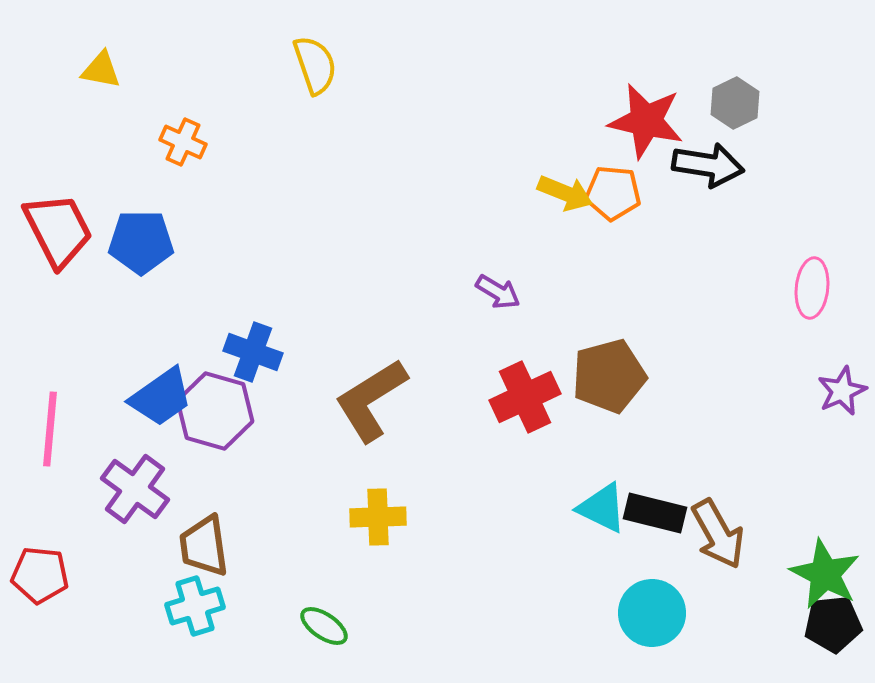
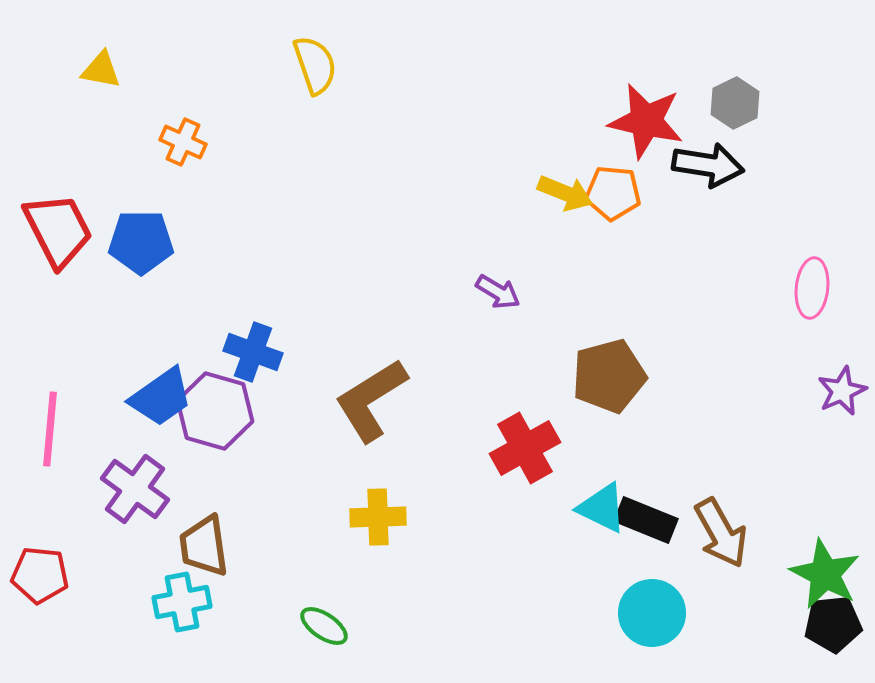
red cross: moved 51 px down; rotated 4 degrees counterclockwise
black rectangle: moved 9 px left, 7 px down; rotated 8 degrees clockwise
brown arrow: moved 3 px right, 1 px up
cyan cross: moved 13 px left, 4 px up; rotated 6 degrees clockwise
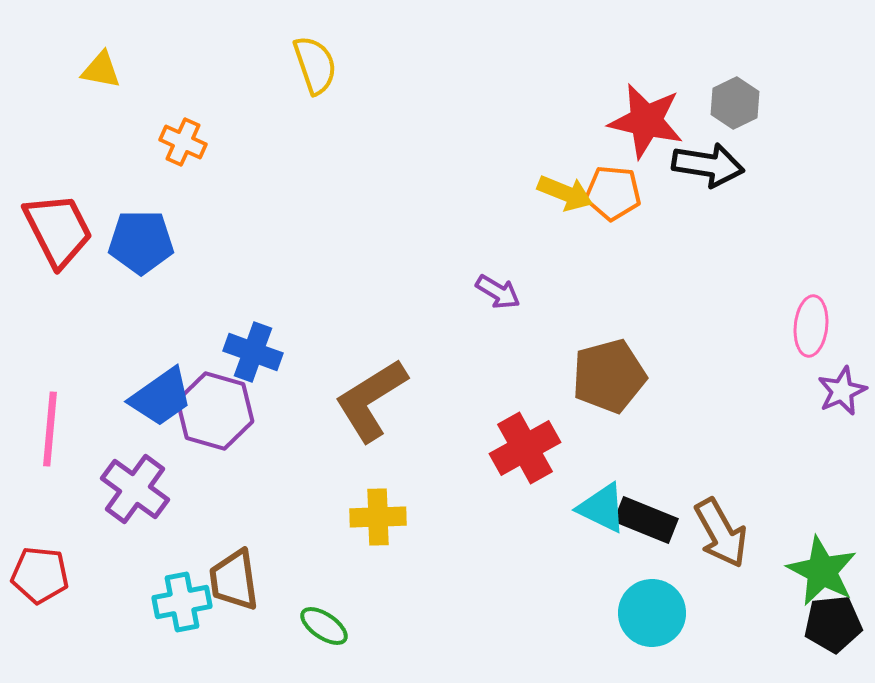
pink ellipse: moved 1 px left, 38 px down
brown trapezoid: moved 30 px right, 34 px down
green star: moved 3 px left, 3 px up
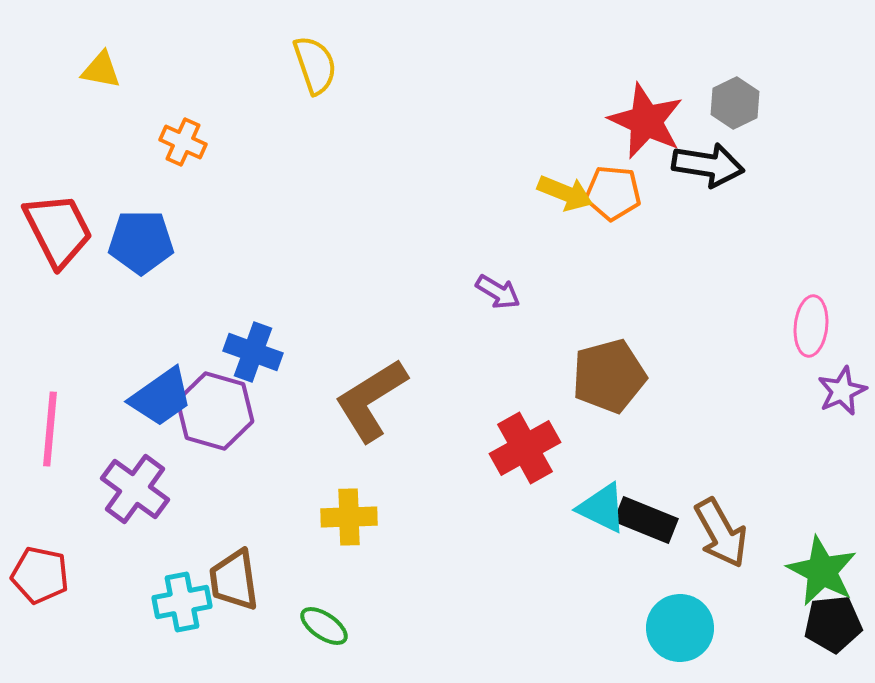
red star: rotated 12 degrees clockwise
yellow cross: moved 29 px left
red pentagon: rotated 6 degrees clockwise
cyan circle: moved 28 px right, 15 px down
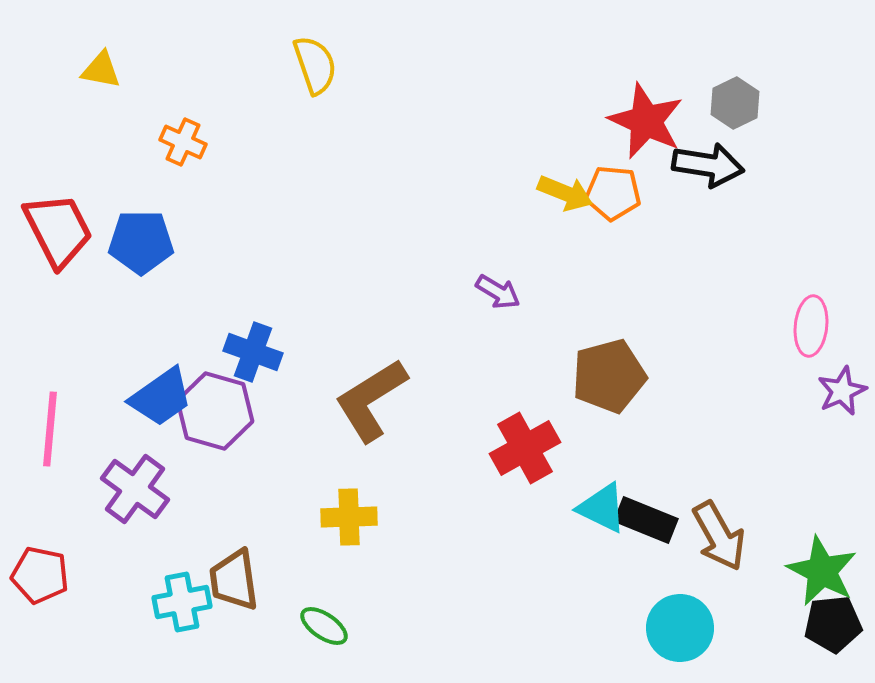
brown arrow: moved 2 px left, 3 px down
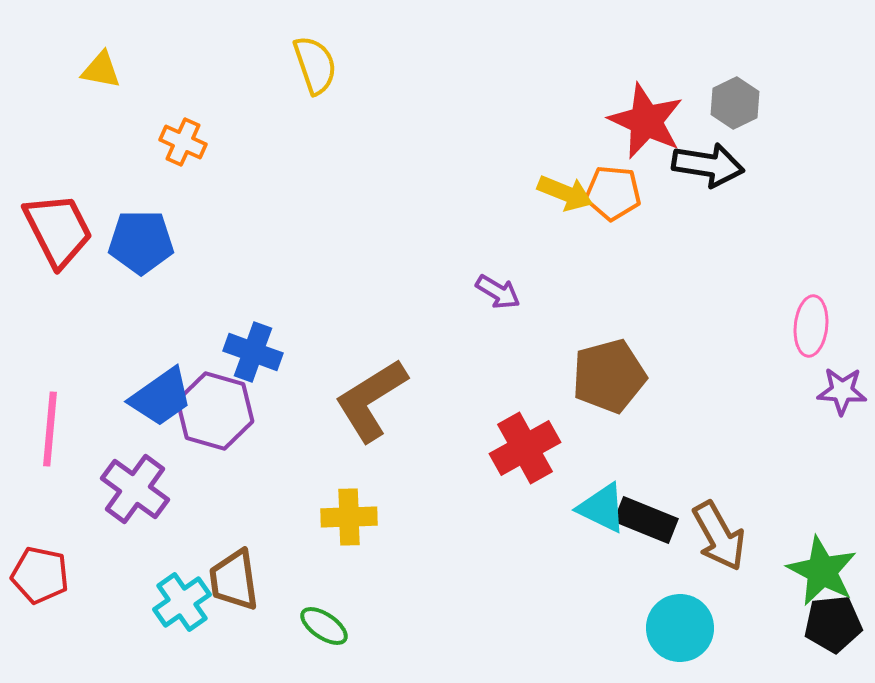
purple star: rotated 27 degrees clockwise
cyan cross: rotated 24 degrees counterclockwise
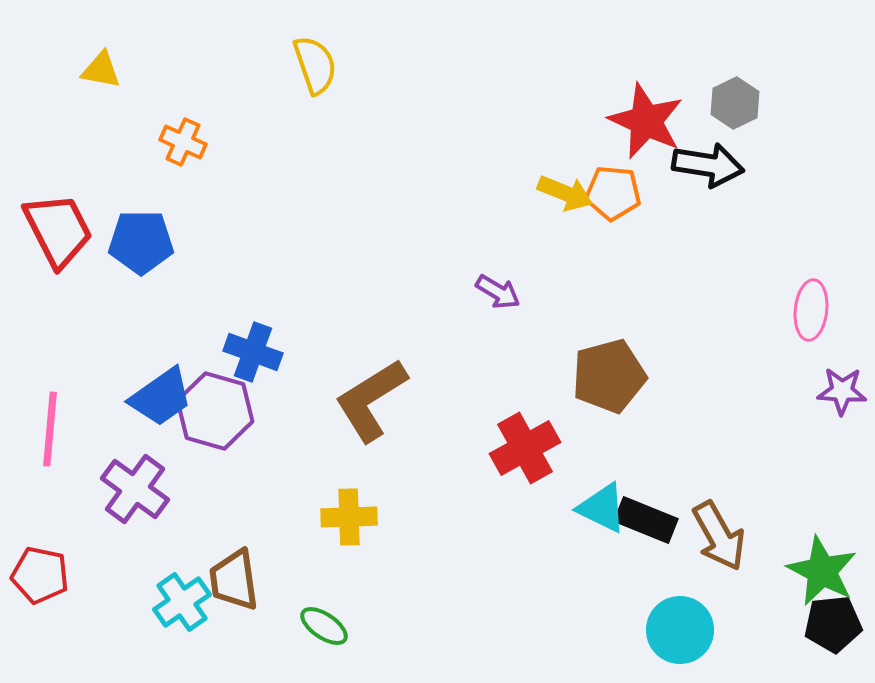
pink ellipse: moved 16 px up
cyan circle: moved 2 px down
